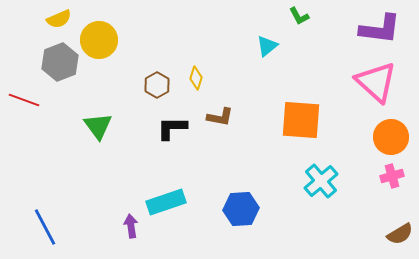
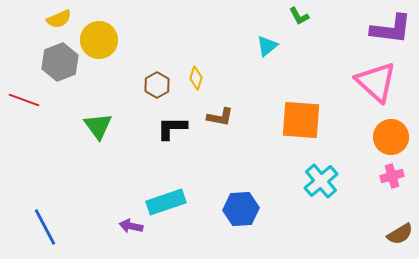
purple L-shape: moved 11 px right
purple arrow: rotated 70 degrees counterclockwise
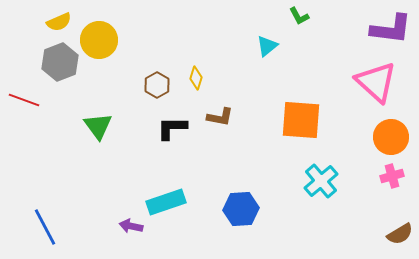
yellow semicircle: moved 3 px down
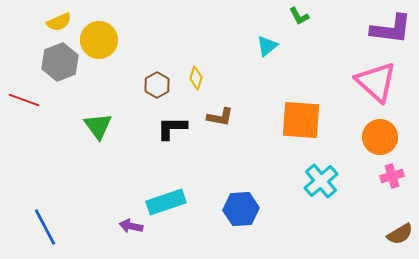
orange circle: moved 11 px left
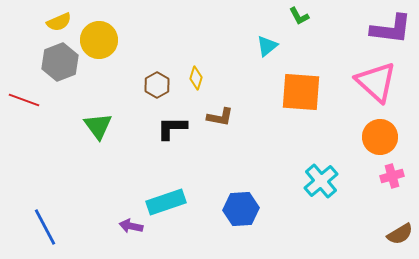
orange square: moved 28 px up
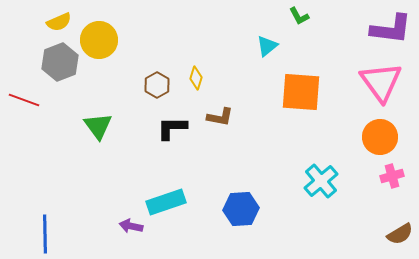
pink triangle: moved 5 px right; rotated 12 degrees clockwise
blue line: moved 7 px down; rotated 27 degrees clockwise
